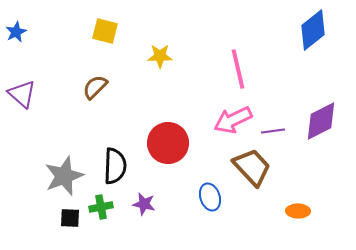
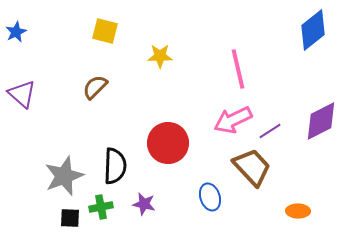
purple line: moved 3 px left; rotated 25 degrees counterclockwise
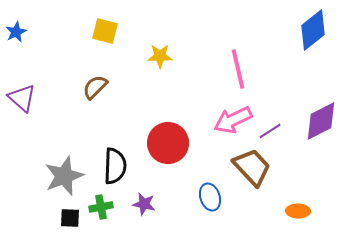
purple triangle: moved 4 px down
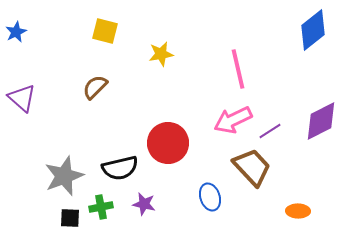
yellow star: moved 1 px right, 2 px up; rotated 10 degrees counterclockwise
black semicircle: moved 5 px right, 2 px down; rotated 75 degrees clockwise
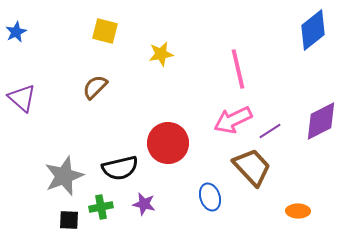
black square: moved 1 px left, 2 px down
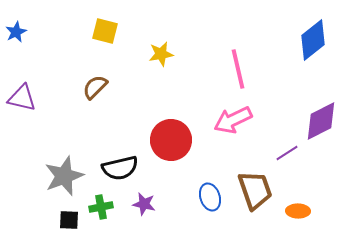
blue diamond: moved 10 px down
purple triangle: rotated 28 degrees counterclockwise
purple line: moved 17 px right, 22 px down
red circle: moved 3 px right, 3 px up
brown trapezoid: moved 3 px right, 23 px down; rotated 24 degrees clockwise
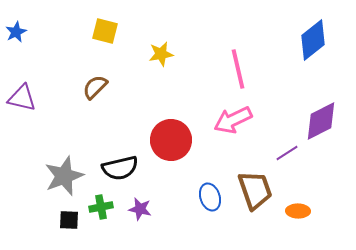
purple star: moved 4 px left, 5 px down
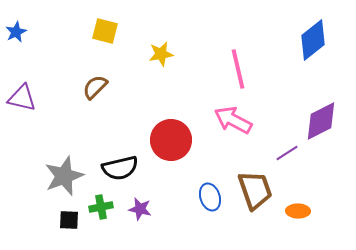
pink arrow: rotated 54 degrees clockwise
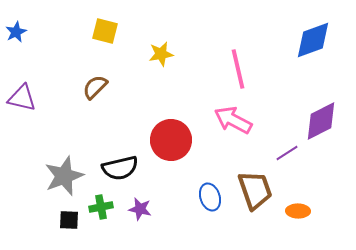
blue diamond: rotated 18 degrees clockwise
